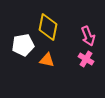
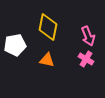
white pentagon: moved 8 px left
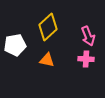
yellow diamond: rotated 36 degrees clockwise
pink cross: rotated 28 degrees counterclockwise
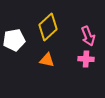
white pentagon: moved 1 px left, 5 px up
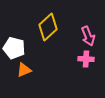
white pentagon: moved 8 px down; rotated 25 degrees clockwise
orange triangle: moved 23 px left, 10 px down; rotated 35 degrees counterclockwise
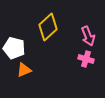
pink cross: rotated 14 degrees clockwise
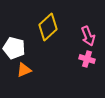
pink cross: moved 1 px right
